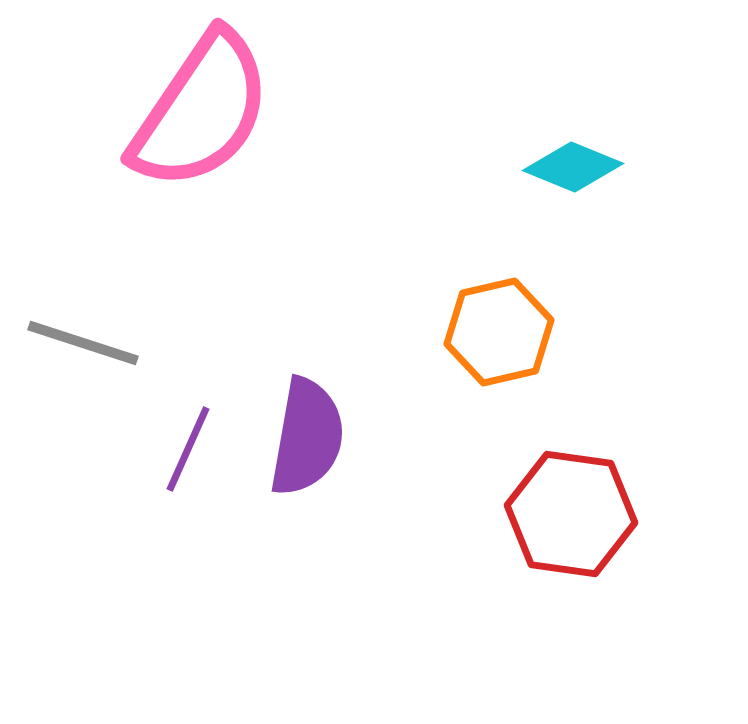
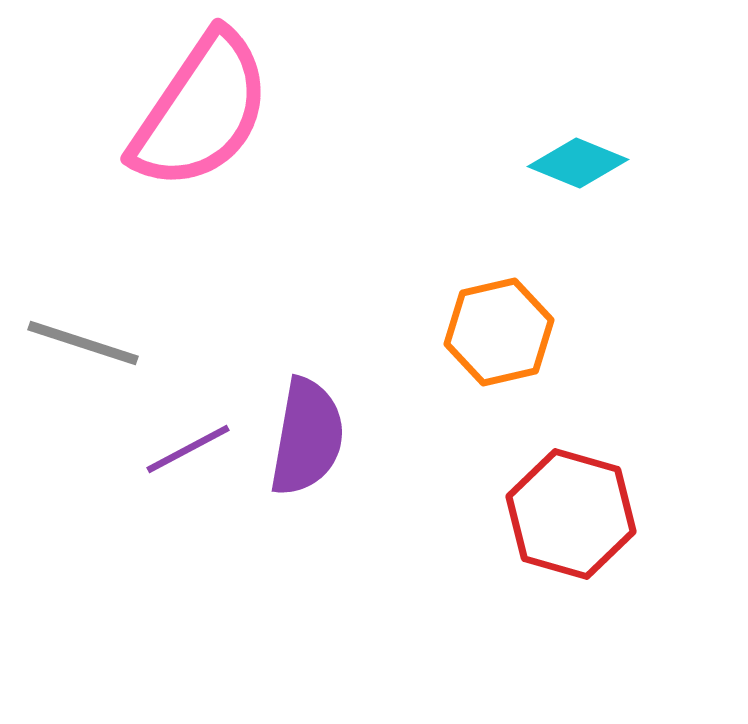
cyan diamond: moved 5 px right, 4 px up
purple line: rotated 38 degrees clockwise
red hexagon: rotated 8 degrees clockwise
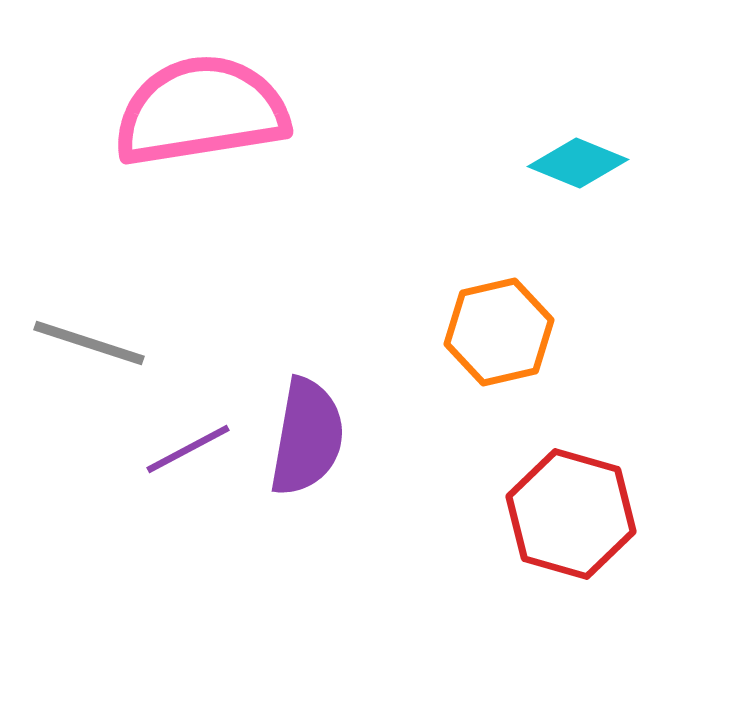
pink semicircle: rotated 133 degrees counterclockwise
gray line: moved 6 px right
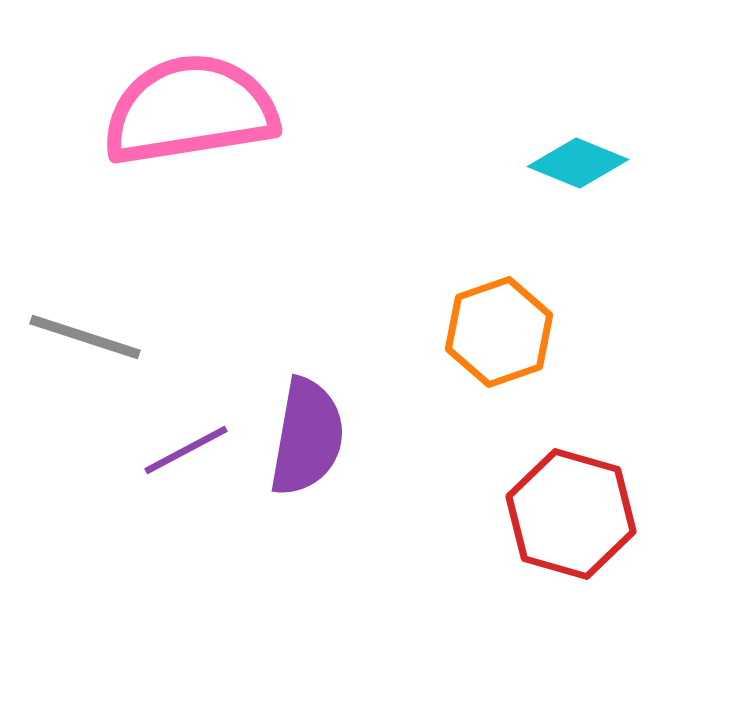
pink semicircle: moved 11 px left, 1 px up
orange hexagon: rotated 6 degrees counterclockwise
gray line: moved 4 px left, 6 px up
purple line: moved 2 px left, 1 px down
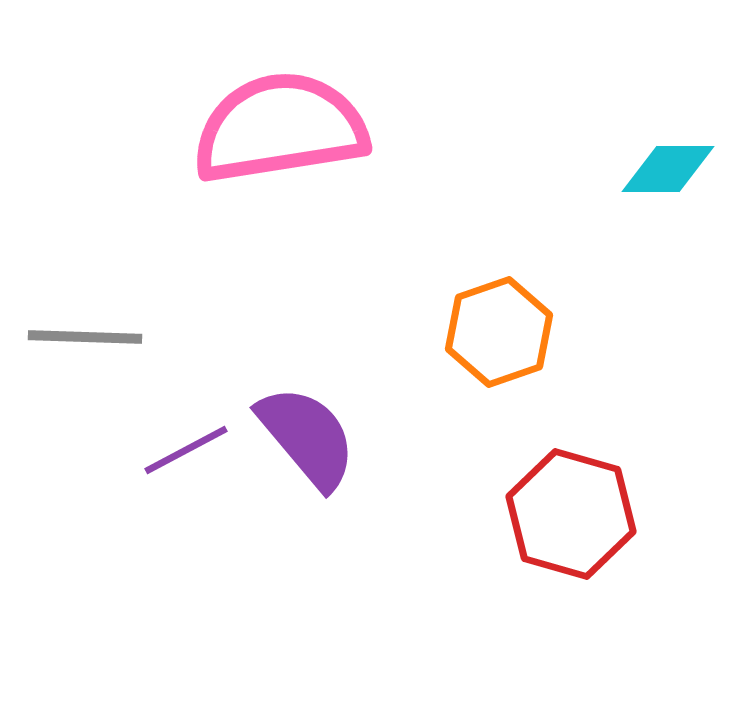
pink semicircle: moved 90 px right, 18 px down
cyan diamond: moved 90 px right, 6 px down; rotated 22 degrees counterclockwise
gray line: rotated 16 degrees counterclockwise
purple semicircle: rotated 50 degrees counterclockwise
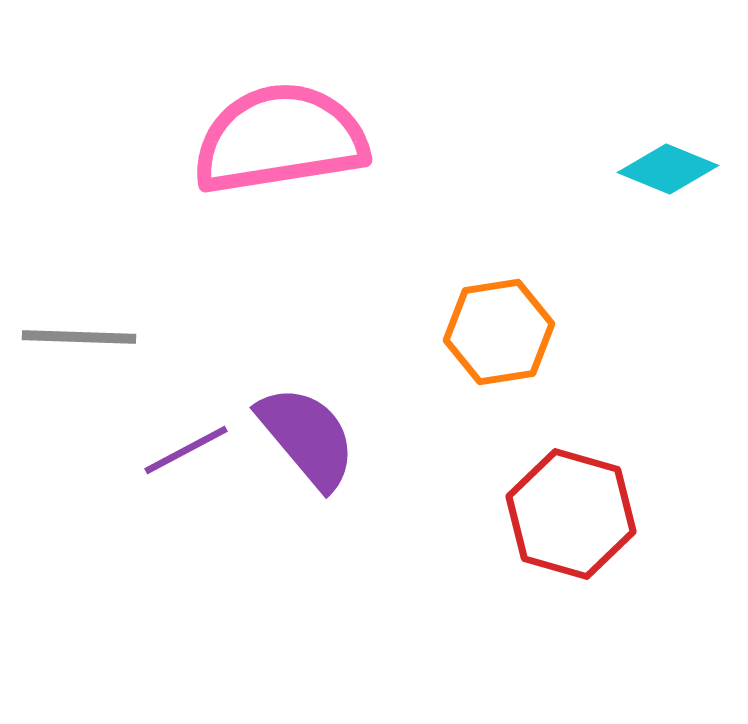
pink semicircle: moved 11 px down
cyan diamond: rotated 22 degrees clockwise
orange hexagon: rotated 10 degrees clockwise
gray line: moved 6 px left
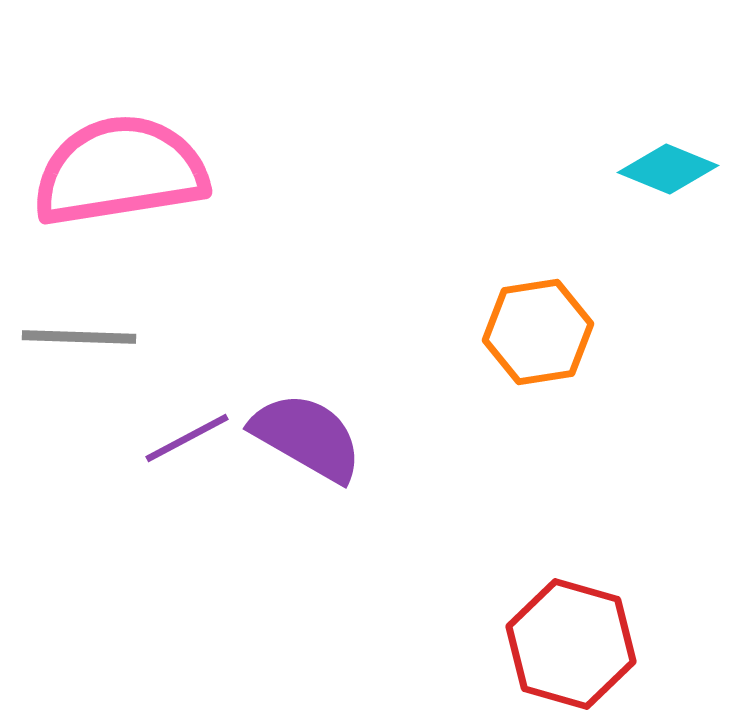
pink semicircle: moved 160 px left, 32 px down
orange hexagon: moved 39 px right
purple semicircle: rotated 20 degrees counterclockwise
purple line: moved 1 px right, 12 px up
red hexagon: moved 130 px down
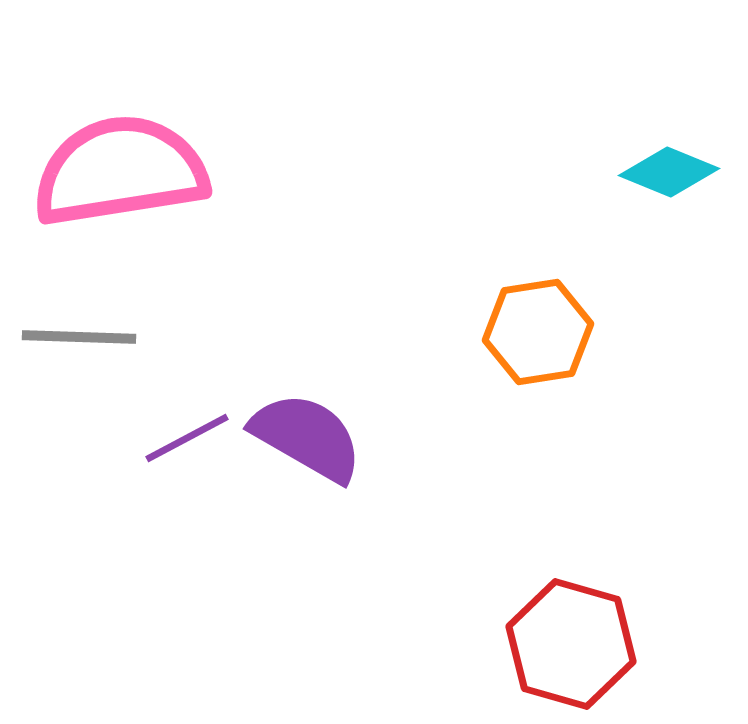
cyan diamond: moved 1 px right, 3 px down
